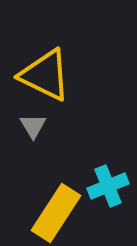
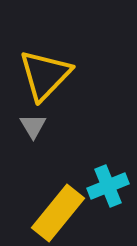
yellow triangle: rotated 48 degrees clockwise
yellow rectangle: moved 2 px right; rotated 6 degrees clockwise
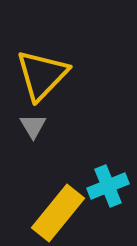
yellow triangle: moved 3 px left
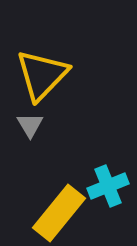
gray triangle: moved 3 px left, 1 px up
yellow rectangle: moved 1 px right
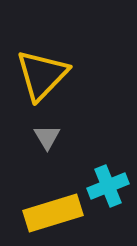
gray triangle: moved 17 px right, 12 px down
yellow rectangle: moved 6 px left; rotated 34 degrees clockwise
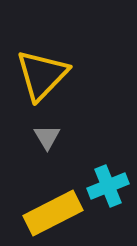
yellow rectangle: rotated 10 degrees counterclockwise
